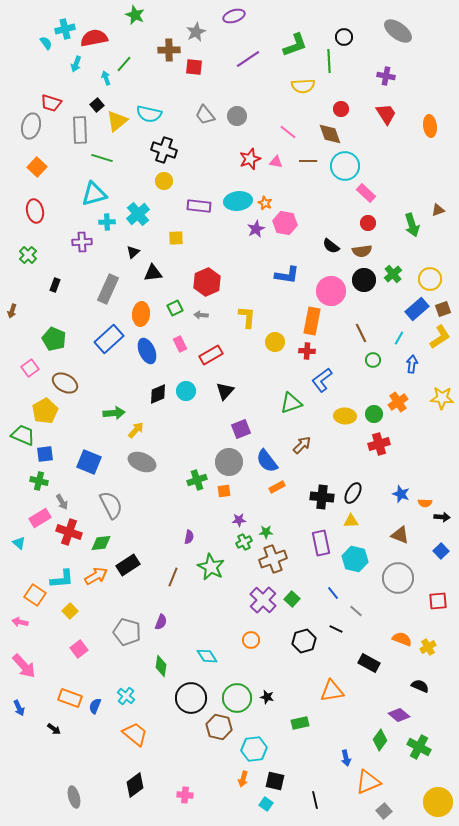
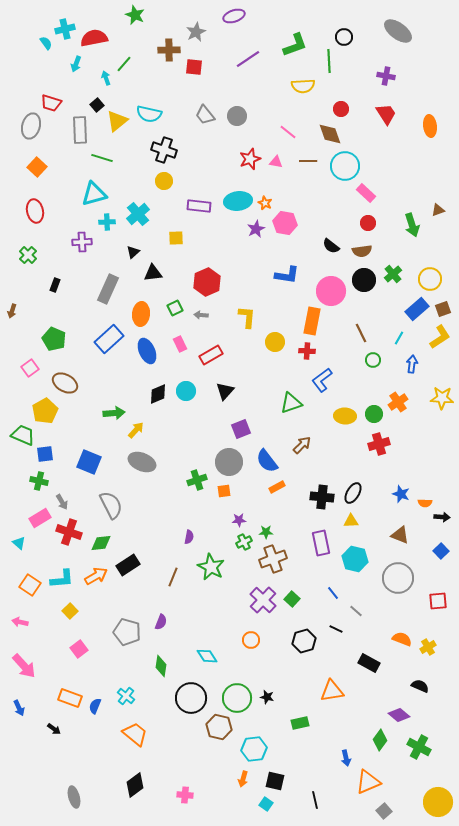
orange square at (35, 595): moved 5 px left, 10 px up
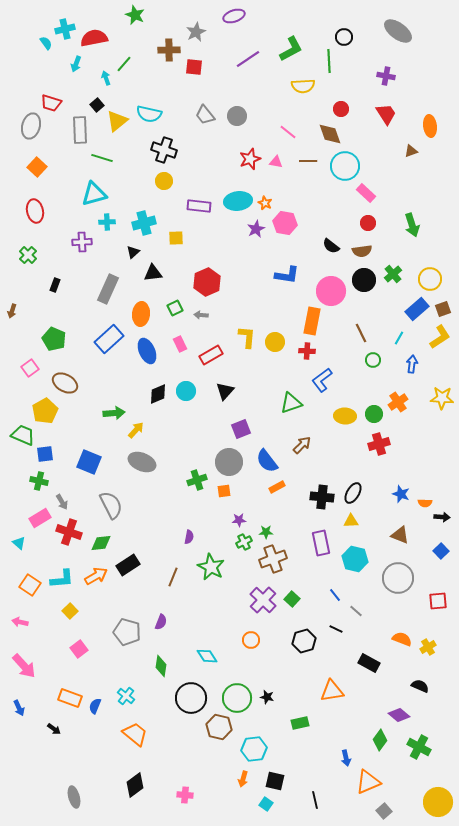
green L-shape at (295, 45): moved 4 px left, 4 px down; rotated 8 degrees counterclockwise
brown triangle at (438, 210): moved 27 px left, 59 px up
cyan cross at (138, 214): moved 6 px right, 9 px down; rotated 25 degrees clockwise
yellow L-shape at (247, 317): moved 20 px down
blue line at (333, 593): moved 2 px right, 2 px down
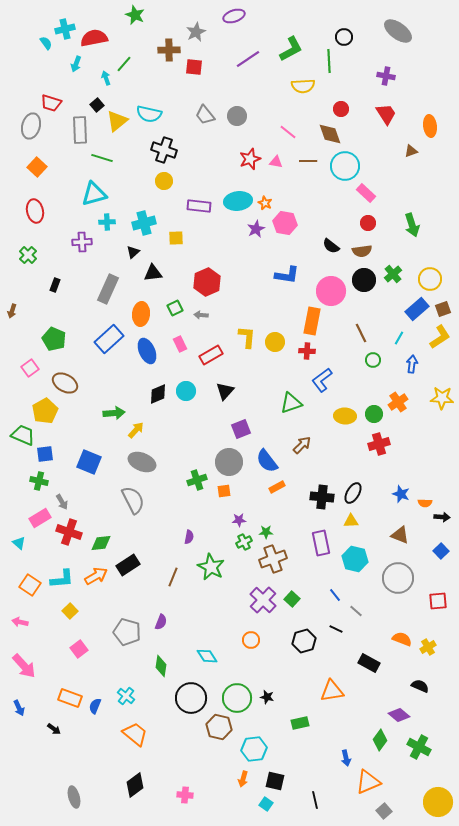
gray semicircle at (111, 505): moved 22 px right, 5 px up
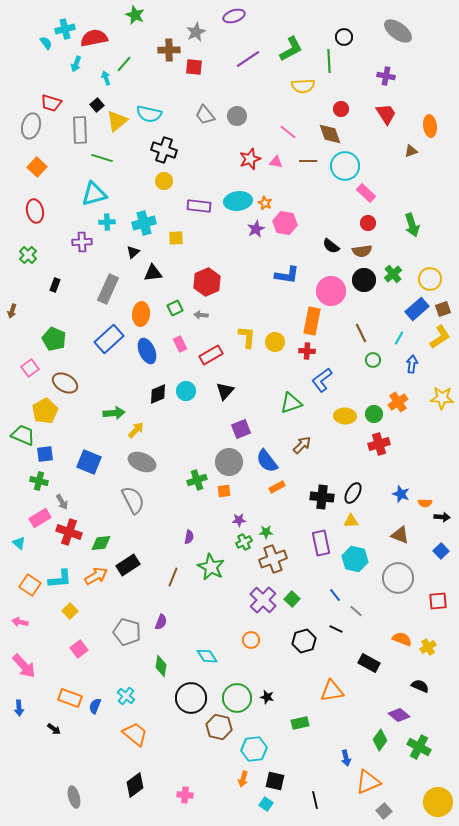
cyan L-shape at (62, 579): moved 2 px left
blue arrow at (19, 708): rotated 21 degrees clockwise
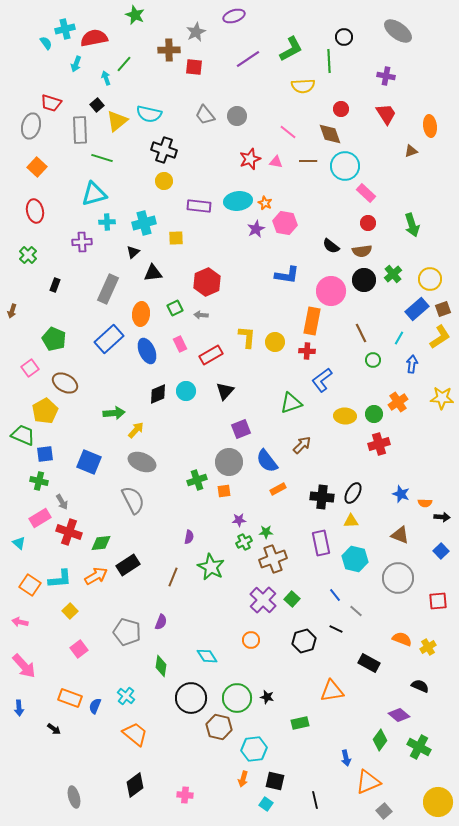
orange rectangle at (277, 487): moved 1 px right, 2 px down
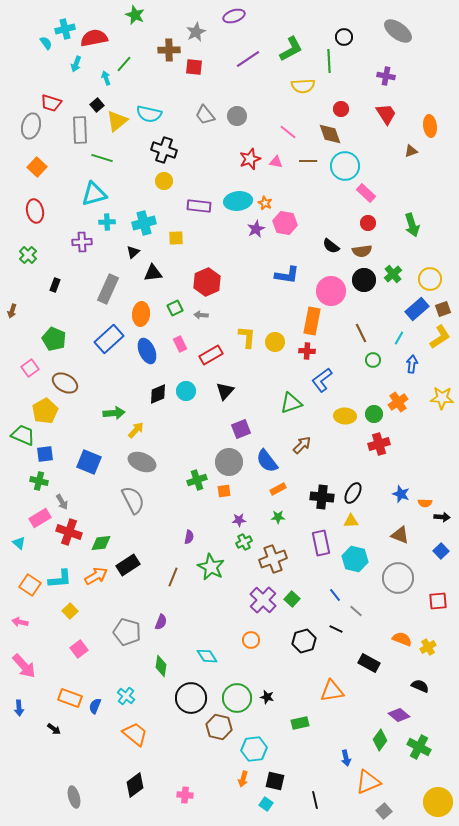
green star at (266, 532): moved 12 px right, 15 px up
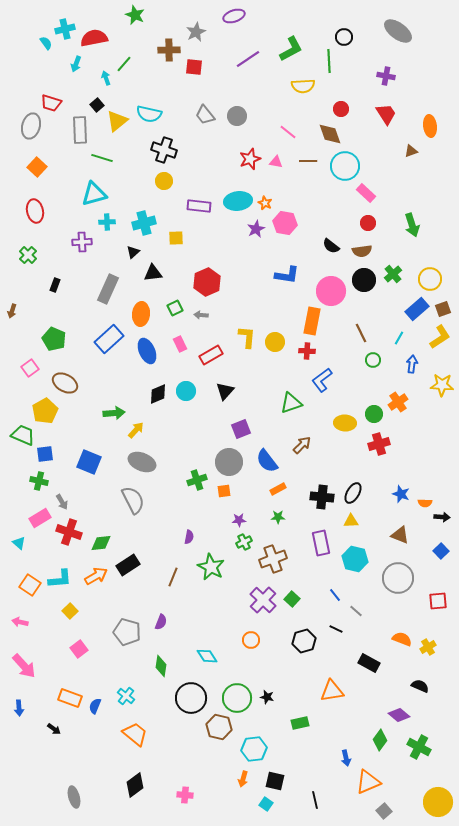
yellow star at (442, 398): moved 13 px up
yellow ellipse at (345, 416): moved 7 px down
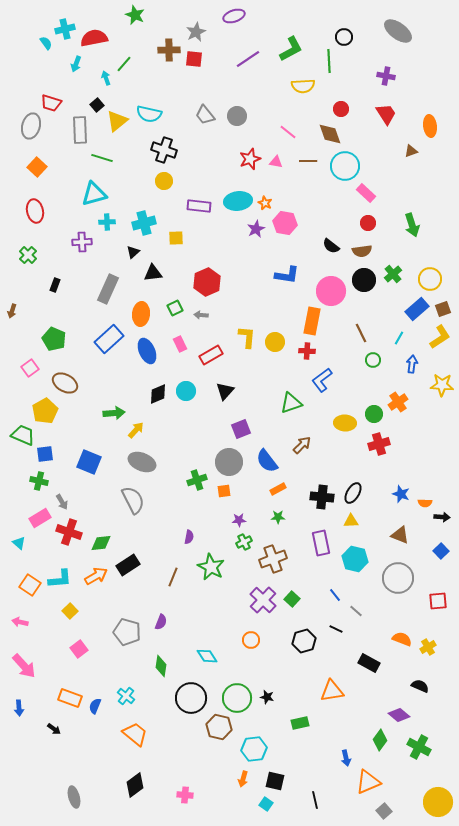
red square at (194, 67): moved 8 px up
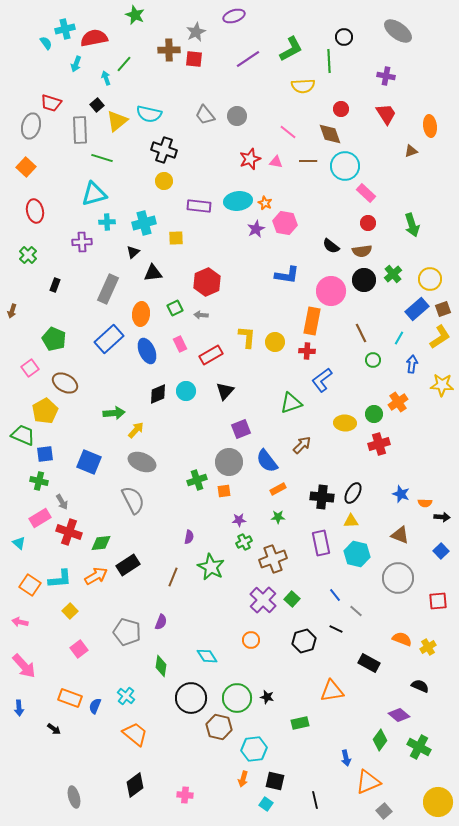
orange square at (37, 167): moved 11 px left
cyan hexagon at (355, 559): moved 2 px right, 5 px up
